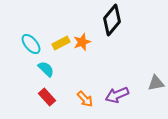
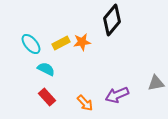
orange star: rotated 12 degrees clockwise
cyan semicircle: rotated 18 degrees counterclockwise
orange arrow: moved 4 px down
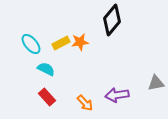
orange star: moved 2 px left
purple arrow: rotated 15 degrees clockwise
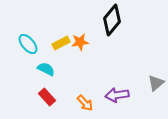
cyan ellipse: moved 3 px left
gray triangle: rotated 30 degrees counterclockwise
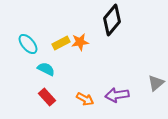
orange arrow: moved 4 px up; rotated 18 degrees counterclockwise
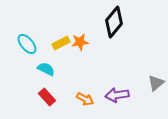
black diamond: moved 2 px right, 2 px down
cyan ellipse: moved 1 px left
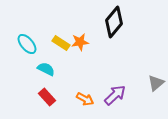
yellow rectangle: rotated 60 degrees clockwise
purple arrow: moved 2 px left; rotated 145 degrees clockwise
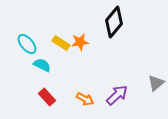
cyan semicircle: moved 4 px left, 4 px up
purple arrow: moved 2 px right
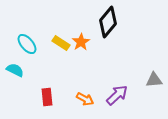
black diamond: moved 6 px left
orange star: moved 1 px right; rotated 24 degrees counterclockwise
cyan semicircle: moved 27 px left, 5 px down
gray triangle: moved 2 px left, 3 px up; rotated 36 degrees clockwise
red rectangle: rotated 36 degrees clockwise
